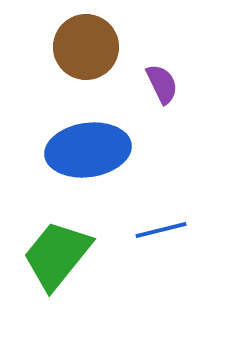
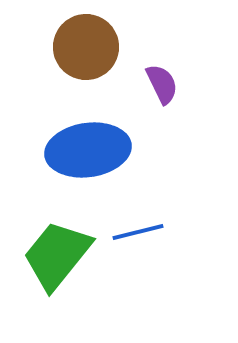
blue line: moved 23 px left, 2 px down
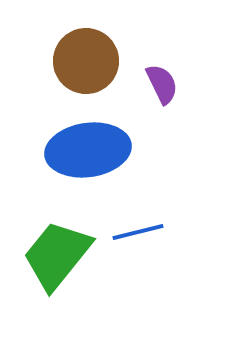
brown circle: moved 14 px down
